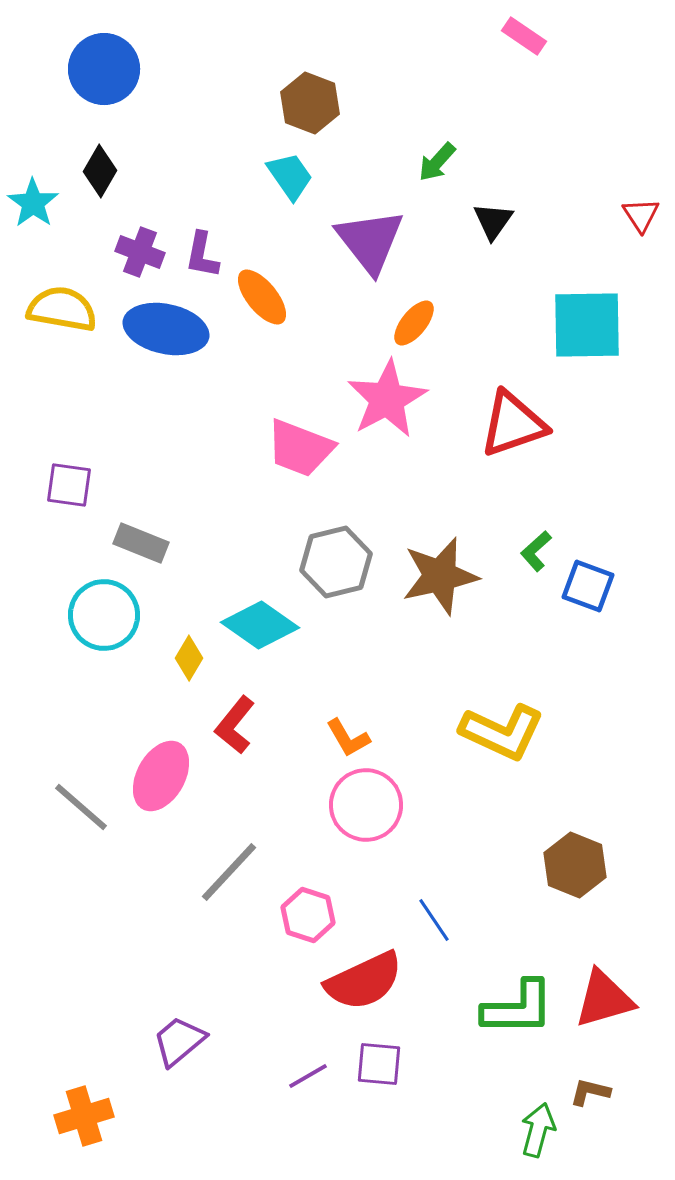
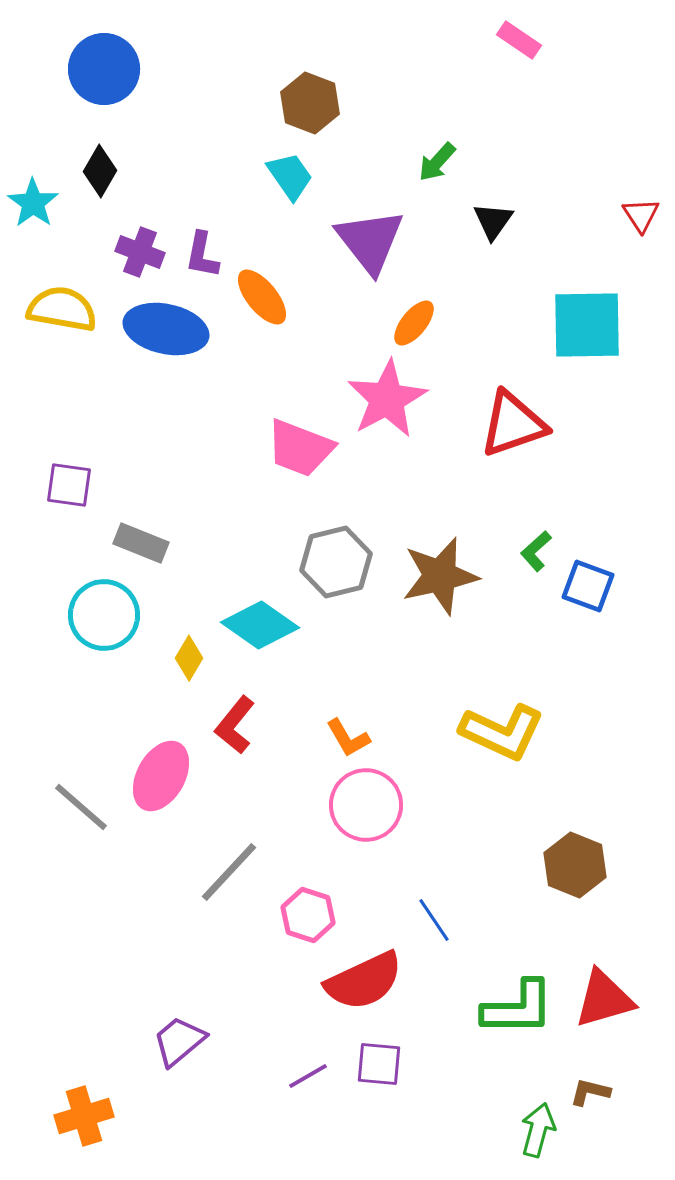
pink rectangle at (524, 36): moved 5 px left, 4 px down
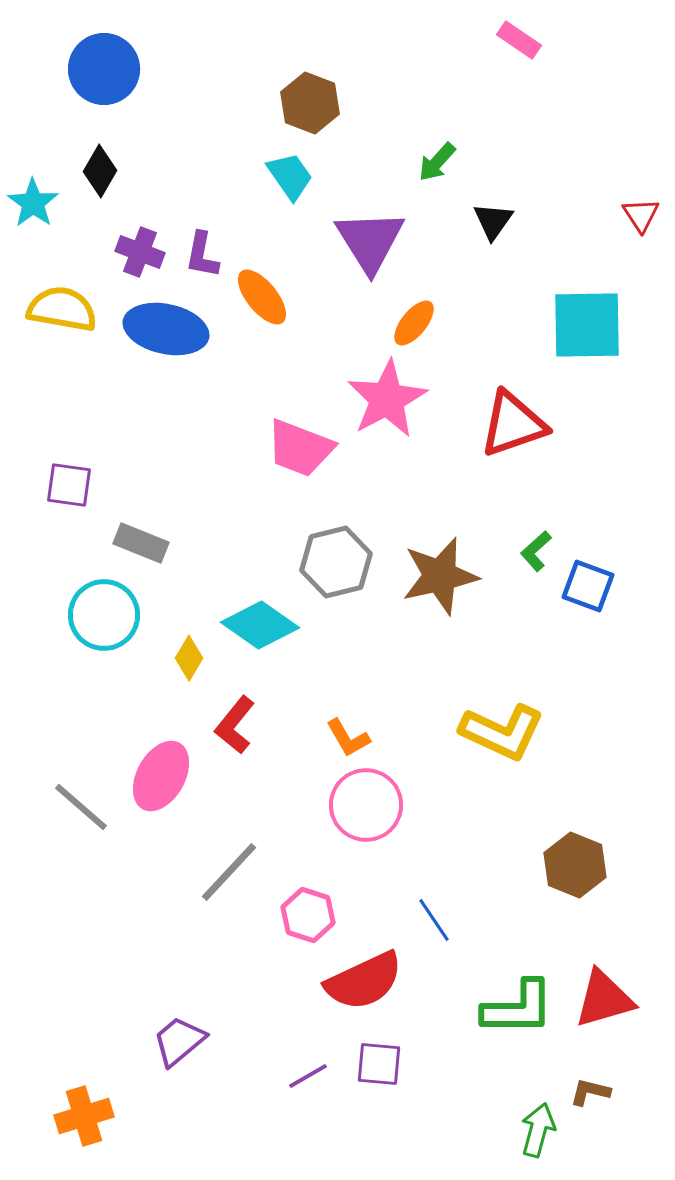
purple triangle at (370, 241): rotated 6 degrees clockwise
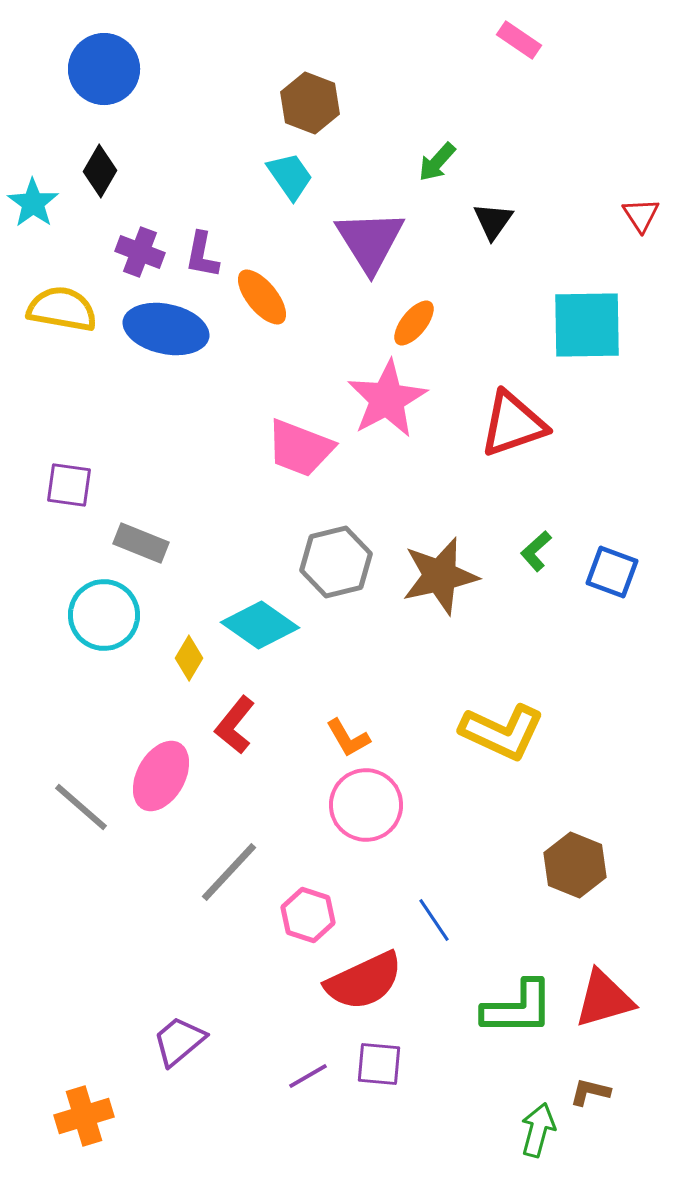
blue square at (588, 586): moved 24 px right, 14 px up
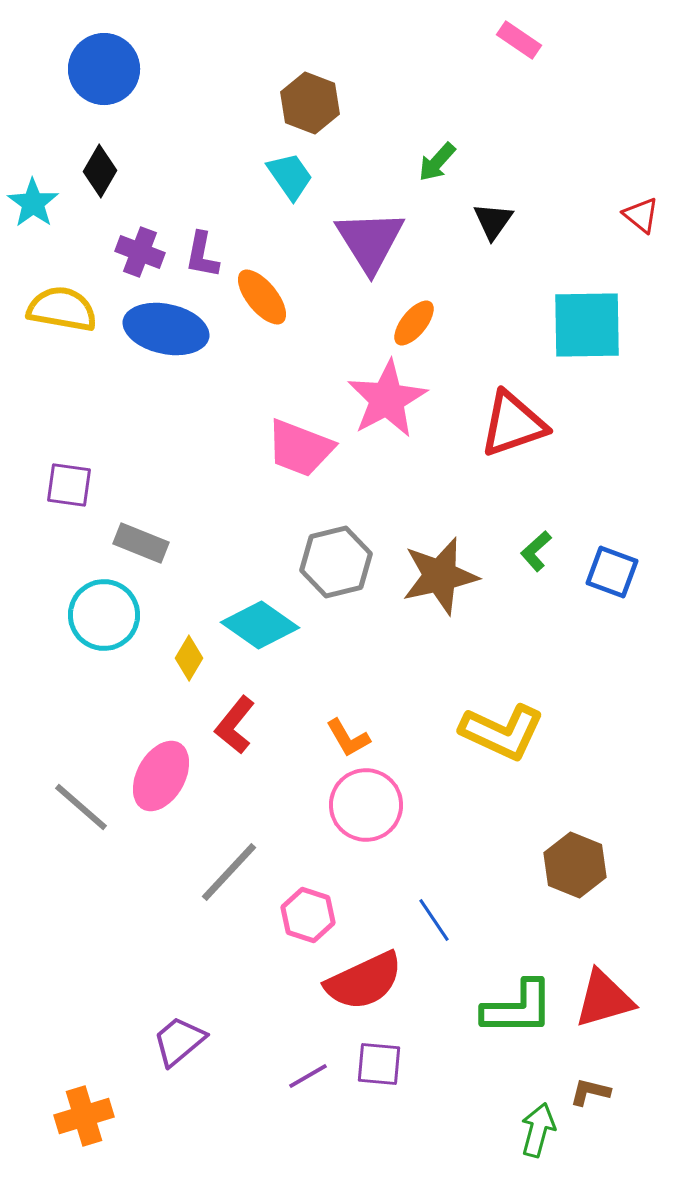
red triangle at (641, 215): rotated 18 degrees counterclockwise
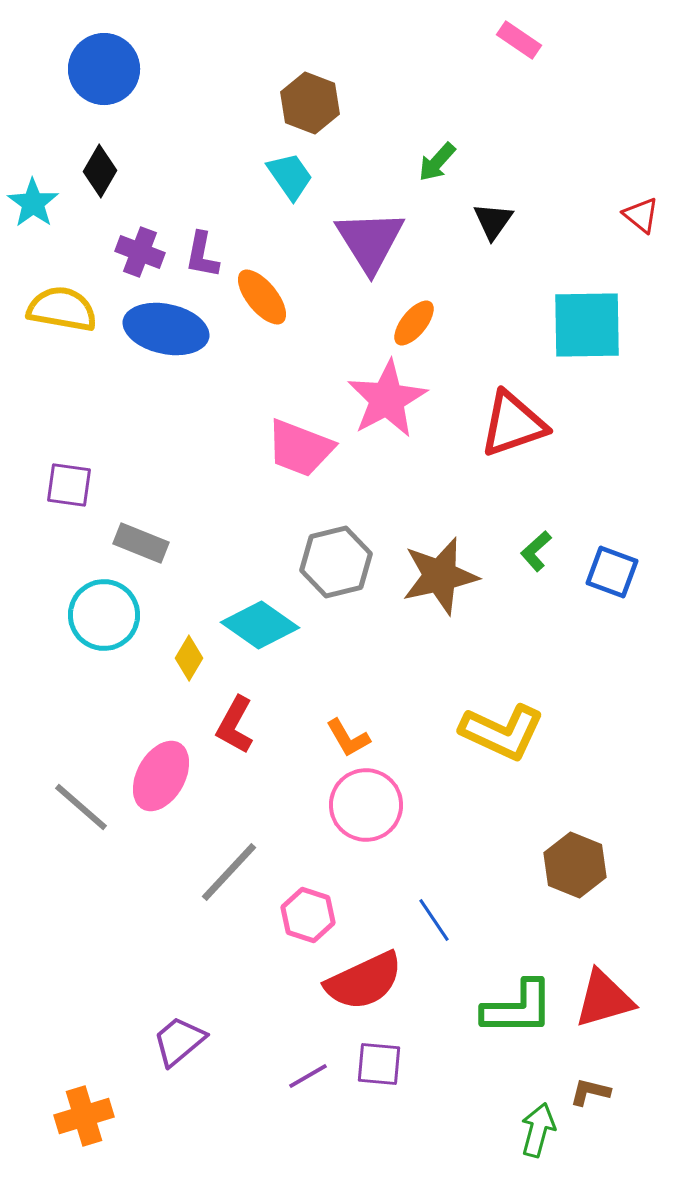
red L-shape at (235, 725): rotated 10 degrees counterclockwise
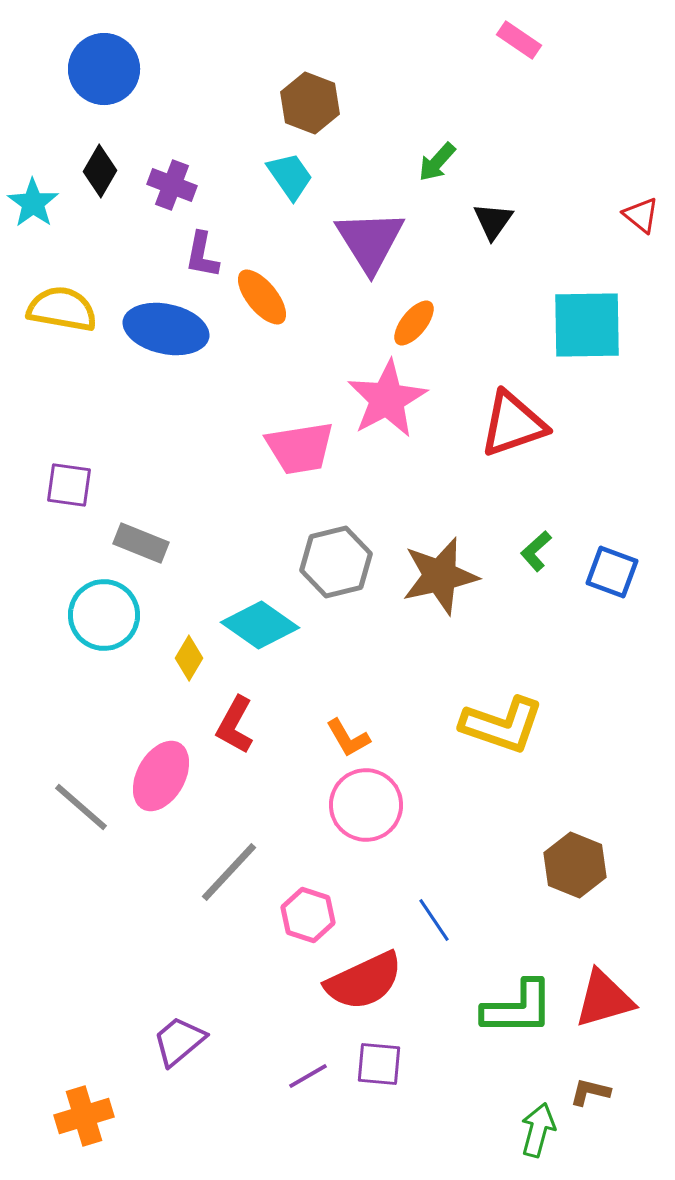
purple cross at (140, 252): moved 32 px right, 67 px up
pink trapezoid at (300, 448): rotated 30 degrees counterclockwise
yellow L-shape at (502, 732): moved 7 px up; rotated 6 degrees counterclockwise
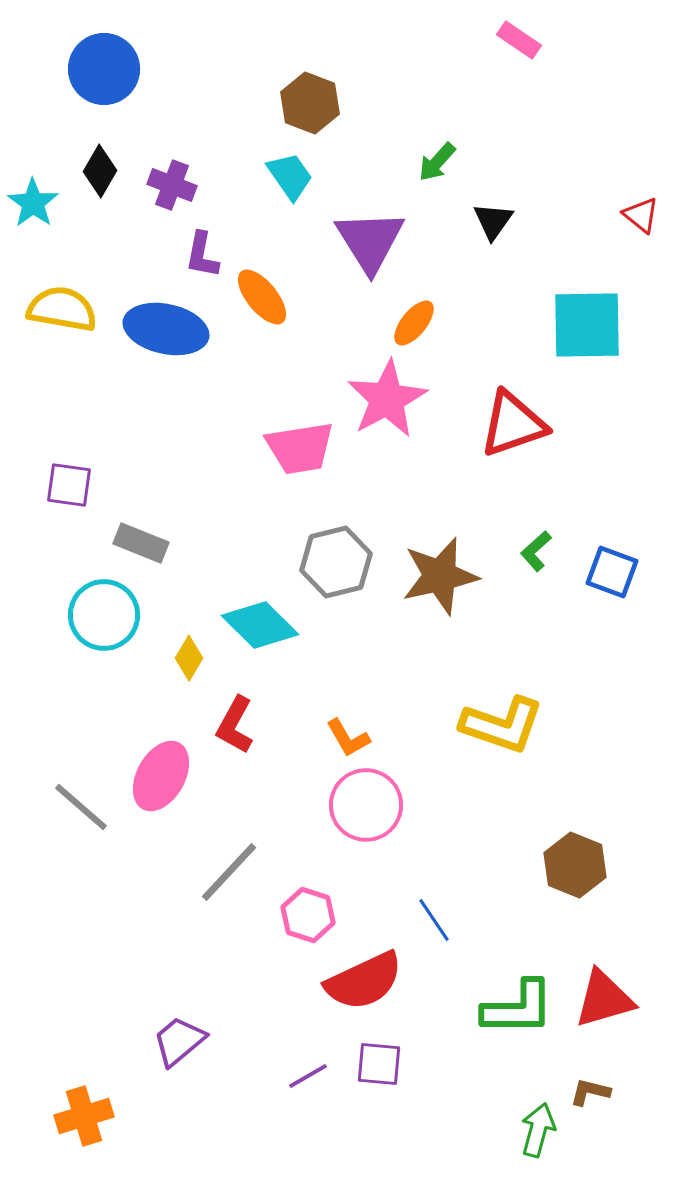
cyan diamond at (260, 625): rotated 10 degrees clockwise
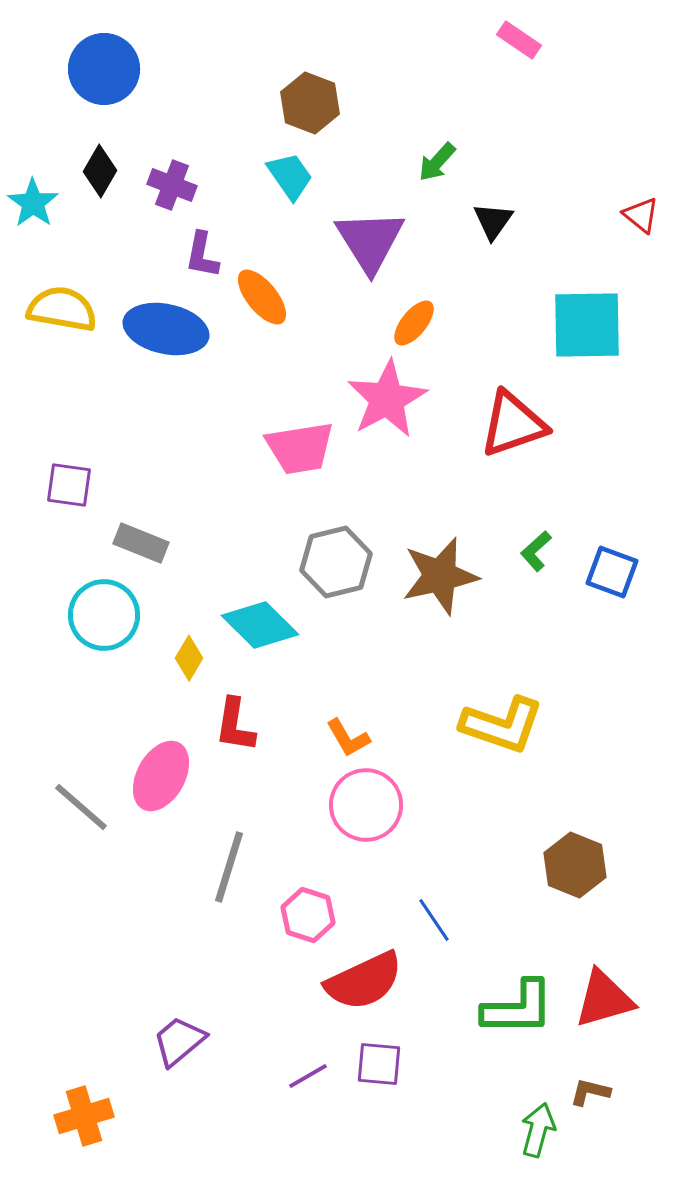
red L-shape at (235, 725): rotated 20 degrees counterclockwise
gray line at (229, 872): moved 5 px up; rotated 26 degrees counterclockwise
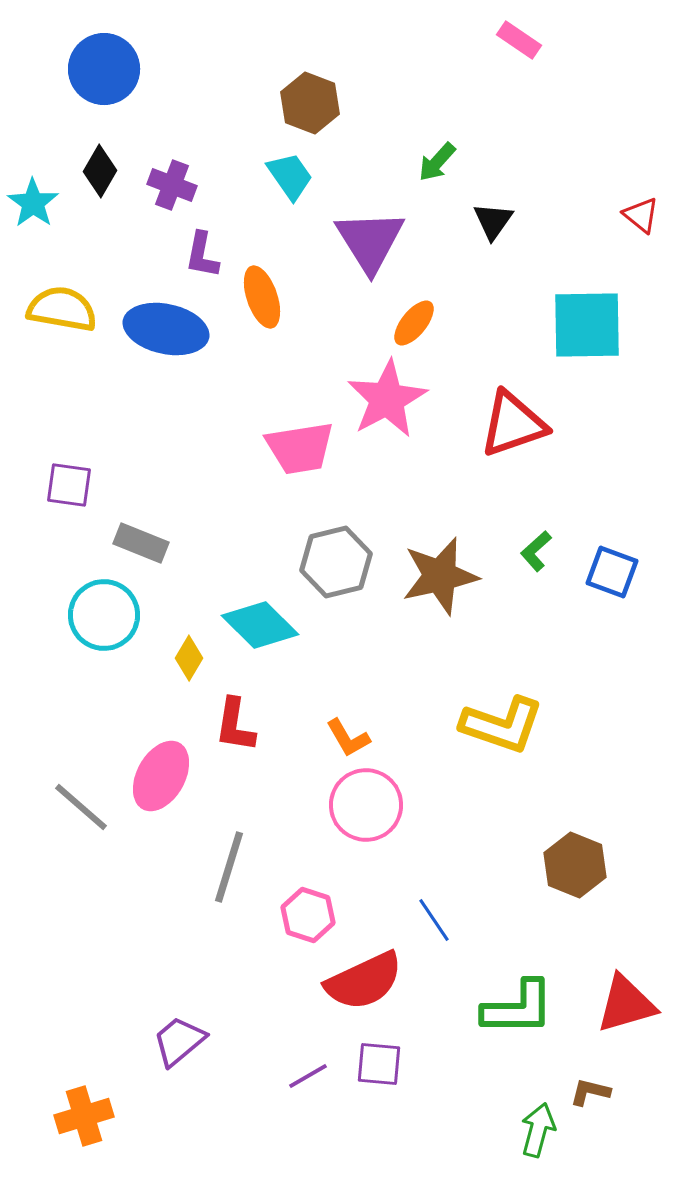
orange ellipse at (262, 297): rotated 20 degrees clockwise
red triangle at (604, 999): moved 22 px right, 5 px down
